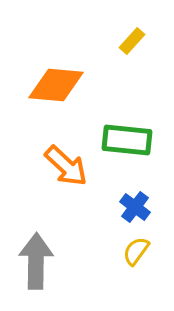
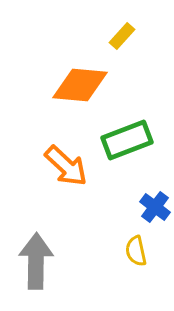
yellow rectangle: moved 10 px left, 5 px up
orange diamond: moved 24 px right
green rectangle: rotated 27 degrees counterclockwise
blue cross: moved 20 px right
yellow semicircle: rotated 48 degrees counterclockwise
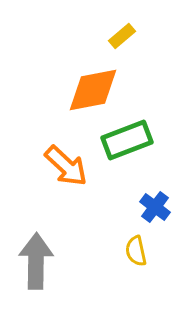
yellow rectangle: rotated 8 degrees clockwise
orange diamond: moved 13 px right, 5 px down; rotated 16 degrees counterclockwise
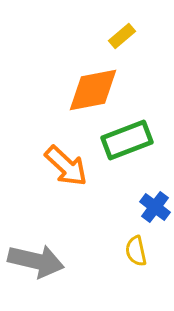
gray arrow: rotated 102 degrees clockwise
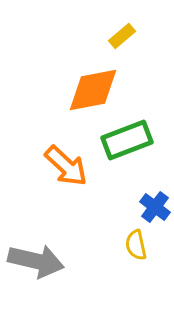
yellow semicircle: moved 6 px up
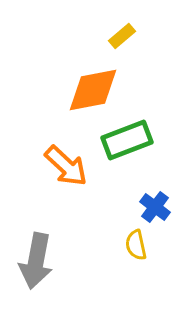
gray arrow: rotated 88 degrees clockwise
